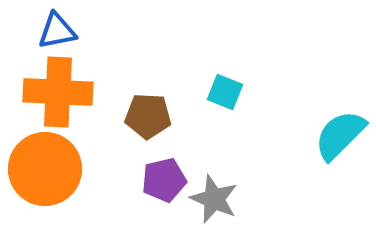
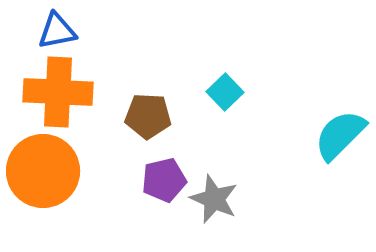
cyan square: rotated 24 degrees clockwise
orange circle: moved 2 px left, 2 px down
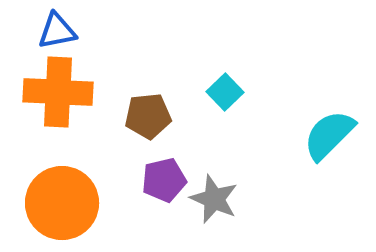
brown pentagon: rotated 9 degrees counterclockwise
cyan semicircle: moved 11 px left
orange circle: moved 19 px right, 32 px down
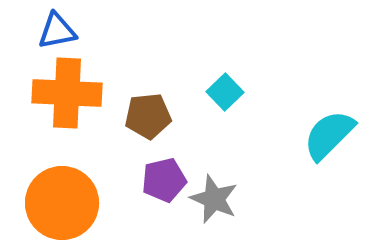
orange cross: moved 9 px right, 1 px down
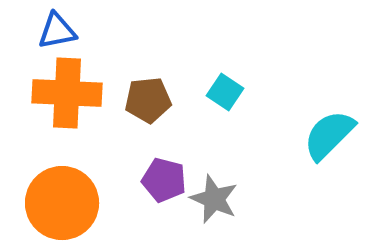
cyan square: rotated 12 degrees counterclockwise
brown pentagon: moved 16 px up
purple pentagon: rotated 27 degrees clockwise
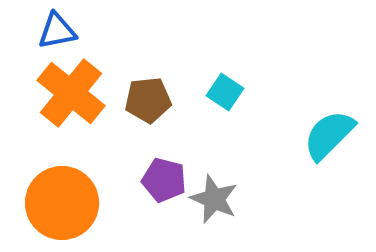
orange cross: moved 4 px right; rotated 36 degrees clockwise
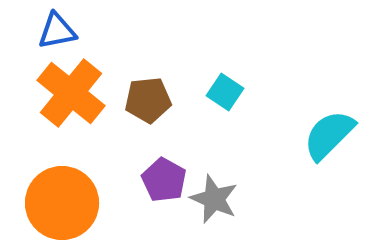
purple pentagon: rotated 15 degrees clockwise
